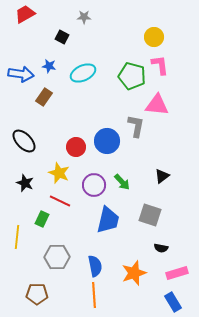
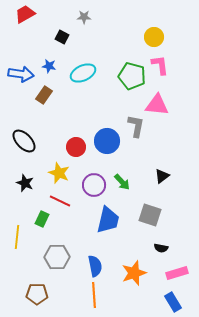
brown rectangle: moved 2 px up
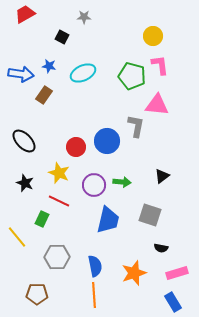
yellow circle: moved 1 px left, 1 px up
green arrow: rotated 42 degrees counterclockwise
red line: moved 1 px left
yellow line: rotated 45 degrees counterclockwise
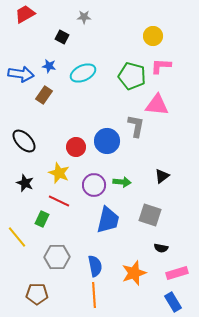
pink L-shape: moved 1 px right, 1 px down; rotated 80 degrees counterclockwise
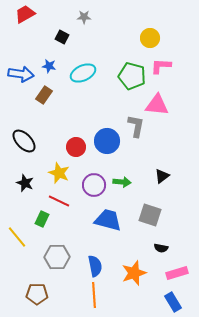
yellow circle: moved 3 px left, 2 px down
blue trapezoid: rotated 88 degrees counterclockwise
